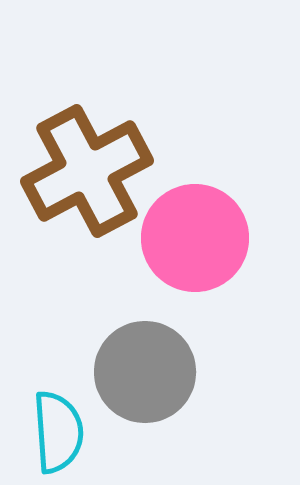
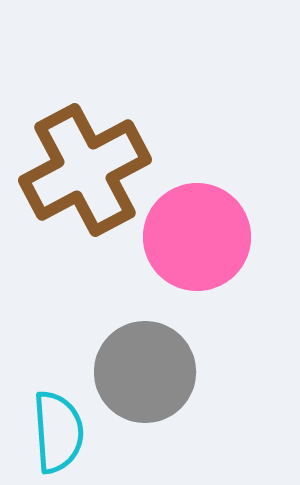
brown cross: moved 2 px left, 1 px up
pink circle: moved 2 px right, 1 px up
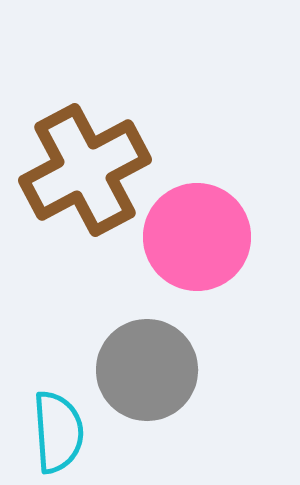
gray circle: moved 2 px right, 2 px up
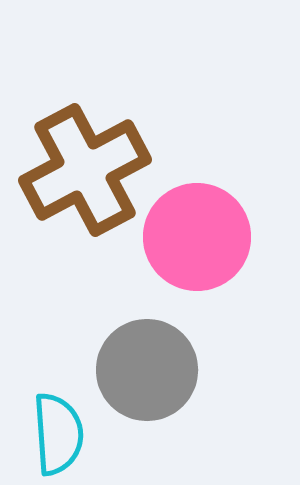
cyan semicircle: moved 2 px down
